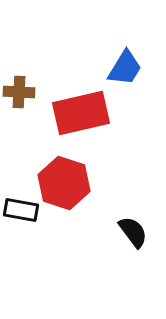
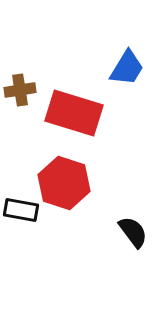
blue trapezoid: moved 2 px right
brown cross: moved 1 px right, 2 px up; rotated 12 degrees counterclockwise
red rectangle: moved 7 px left; rotated 30 degrees clockwise
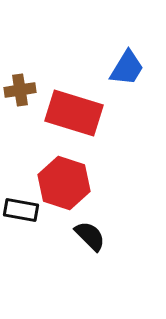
black semicircle: moved 43 px left, 4 px down; rotated 8 degrees counterclockwise
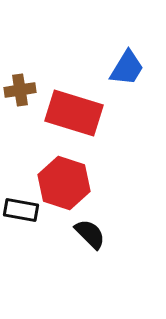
black semicircle: moved 2 px up
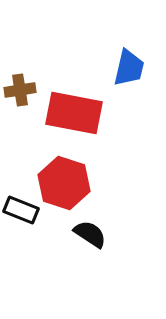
blue trapezoid: moved 2 px right; rotated 18 degrees counterclockwise
red rectangle: rotated 6 degrees counterclockwise
black rectangle: rotated 12 degrees clockwise
black semicircle: rotated 12 degrees counterclockwise
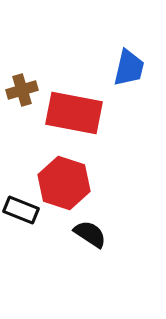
brown cross: moved 2 px right; rotated 8 degrees counterclockwise
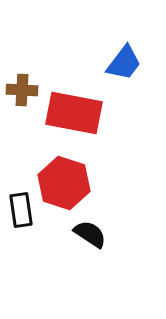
blue trapezoid: moved 5 px left, 5 px up; rotated 24 degrees clockwise
brown cross: rotated 20 degrees clockwise
black rectangle: rotated 60 degrees clockwise
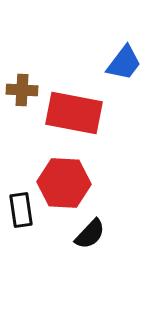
red hexagon: rotated 15 degrees counterclockwise
black semicircle: rotated 100 degrees clockwise
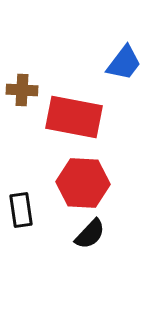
red rectangle: moved 4 px down
red hexagon: moved 19 px right
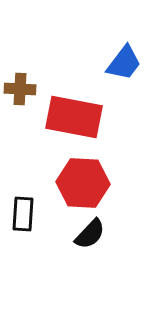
brown cross: moved 2 px left, 1 px up
black rectangle: moved 2 px right, 4 px down; rotated 12 degrees clockwise
